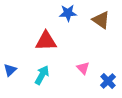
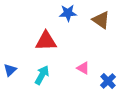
pink triangle: rotated 16 degrees counterclockwise
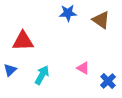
red triangle: moved 23 px left
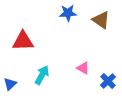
blue triangle: moved 14 px down
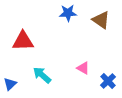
cyan arrow: rotated 78 degrees counterclockwise
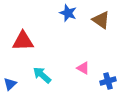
blue star: rotated 24 degrees clockwise
blue cross: rotated 28 degrees clockwise
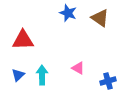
brown triangle: moved 1 px left, 2 px up
red triangle: moved 1 px up
pink triangle: moved 5 px left
cyan arrow: rotated 48 degrees clockwise
blue triangle: moved 8 px right, 9 px up
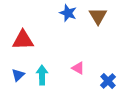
brown triangle: moved 2 px left, 2 px up; rotated 24 degrees clockwise
blue cross: rotated 28 degrees counterclockwise
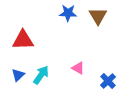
blue star: rotated 18 degrees counterclockwise
cyan arrow: moved 1 px left; rotated 36 degrees clockwise
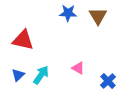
red triangle: rotated 15 degrees clockwise
